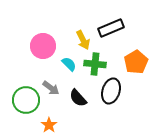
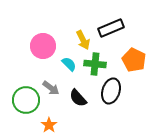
orange pentagon: moved 2 px left, 2 px up; rotated 15 degrees counterclockwise
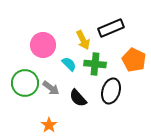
pink circle: moved 1 px up
green circle: moved 1 px left, 17 px up
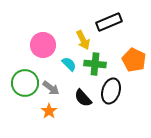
black rectangle: moved 2 px left, 6 px up
black semicircle: moved 5 px right
orange star: moved 14 px up
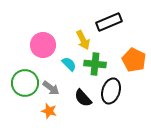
orange star: rotated 21 degrees counterclockwise
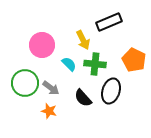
pink circle: moved 1 px left
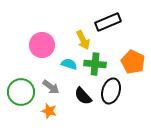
black rectangle: moved 1 px left
orange pentagon: moved 1 px left, 2 px down
cyan semicircle: rotated 28 degrees counterclockwise
green circle: moved 4 px left, 9 px down
gray arrow: moved 1 px up
black semicircle: moved 2 px up
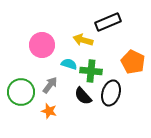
yellow arrow: rotated 132 degrees clockwise
green cross: moved 4 px left, 7 px down
gray arrow: moved 1 px left, 2 px up; rotated 90 degrees counterclockwise
black ellipse: moved 2 px down
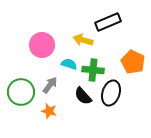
green cross: moved 2 px right, 1 px up
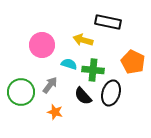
black rectangle: rotated 35 degrees clockwise
orange star: moved 6 px right, 1 px down
